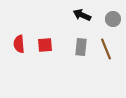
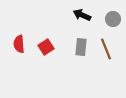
red square: moved 1 px right, 2 px down; rotated 28 degrees counterclockwise
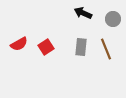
black arrow: moved 1 px right, 2 px up
red semicircle: rotated 114 degrees counterclockwise
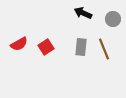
brown line: moved 2 px left
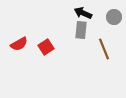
gray circle: moved 1 px right, 2 px up
gray rectangle: moved 17 px up
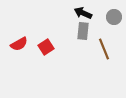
gray rectangle: moved 2 px right, 1 px down
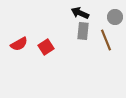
black arrow: moved 3 px left
gray circle: moved 1 px right
brown line: moved 2 px right, 9 px up
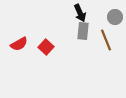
black arrow: rotated 138 degrees counterclockwise
red square: rotated 14 degrees counterclockwise
